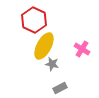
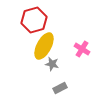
red hexagon: rotated 20 degrees clockwise
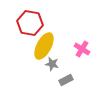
red hexagon: moved 4 px left, 3 px down; rotated 25 degrees clockwise
gray rectangle: moved 6 px right, 8 px up
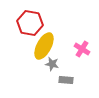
gray rectangle: rotated 32 degrees clockwise
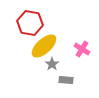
yellow ellipse: rotated 20 degrees clockwise
gray star: rotated 24 degrees clockwise
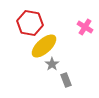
pink cross: moved 3 px right, 22 px up
gray rectangle: rotated 64 degrees clockwise
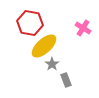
pink cross: moved 2 px left, 1 px down
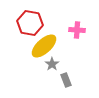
pink cross: moved 6 px left, 2 px down; rotated 28 degrees counterclockwise
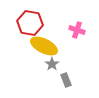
pink cross: rotated 14 degrees clockwise
yellow ellipse: rotated 68 degrees clockwise
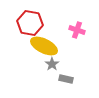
gray rectangle: moved 1 px up; rotated 56 degrees counterclockwise
